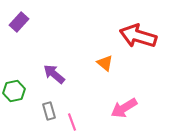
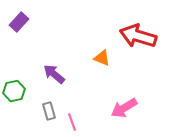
orange triangle: moved 3 px left, 5 px up; rotated 18 degrees counterclockwise
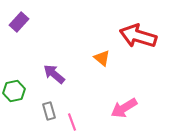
orange triangle: rotated 18 degrees clockwise
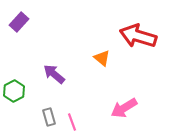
green hexagon: rotated 15 degrees counterclockwise
gray rectangle: moved 6 px down
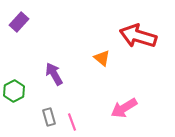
purple arrow: rotated 20 degrees clockwise
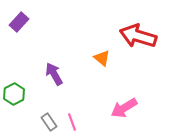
green hexagon: moved 3 px down
gray rectangle: moved 5 px down; rotated 18 degrees counterclockwise
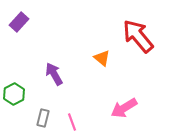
red arrow: rotated 33 degrees clockwise
gray rectangle: moved 6 px left, 4 px up; rotated 48 degrees clockwise
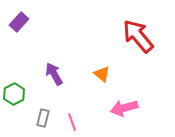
orange triangle: moved 16 px down
pink arrow: rotated 16 degrees clockwise
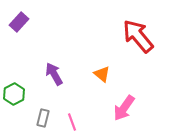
pink arrow: rotated 40 degrees counterclockwise
